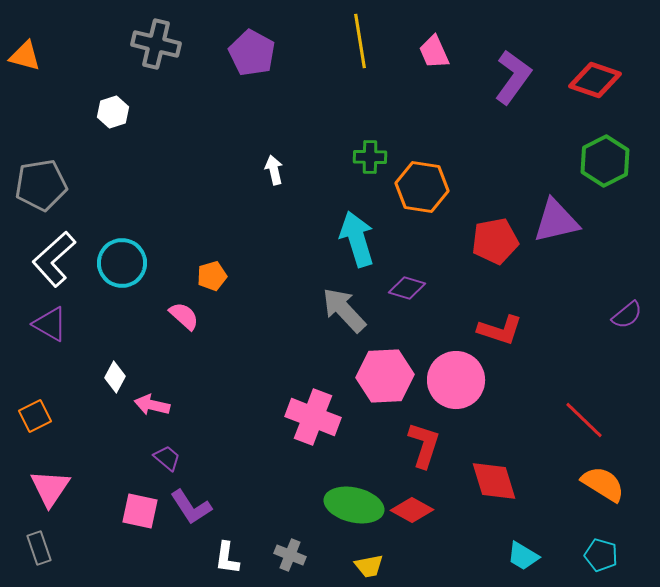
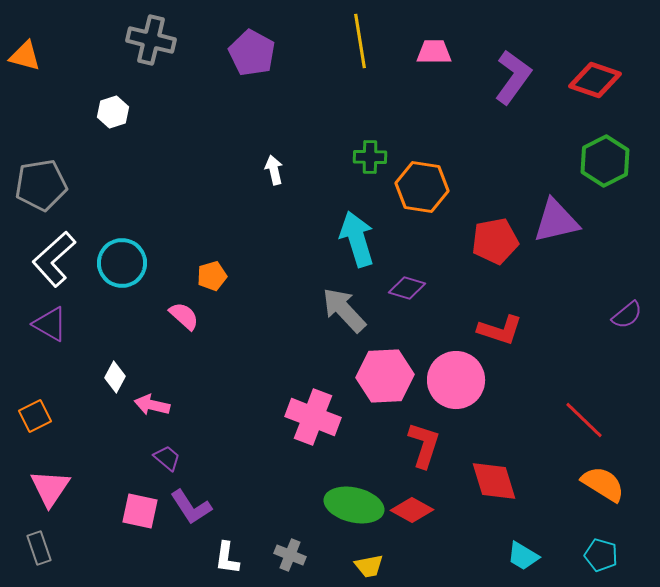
gray cross at (156, 44): moved 5 px left, 4 px up
pink trapezoid at (434, 52): rotated 114 degrees clockwise
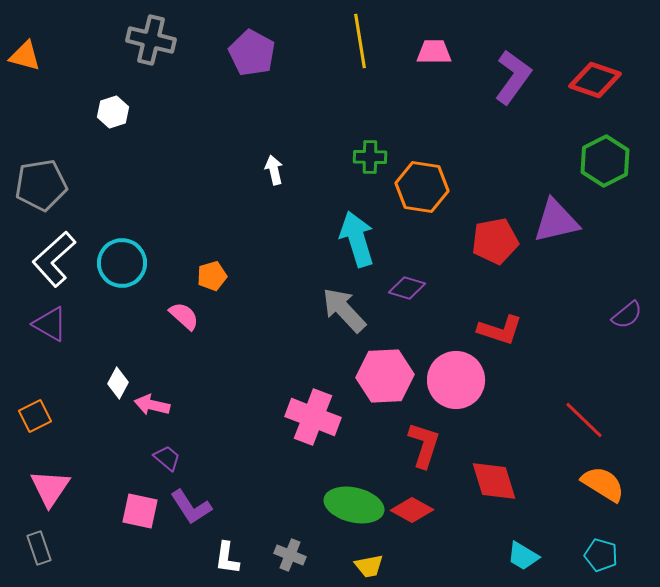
white diamond at (115, 377): moved 3 px right, 6 px down
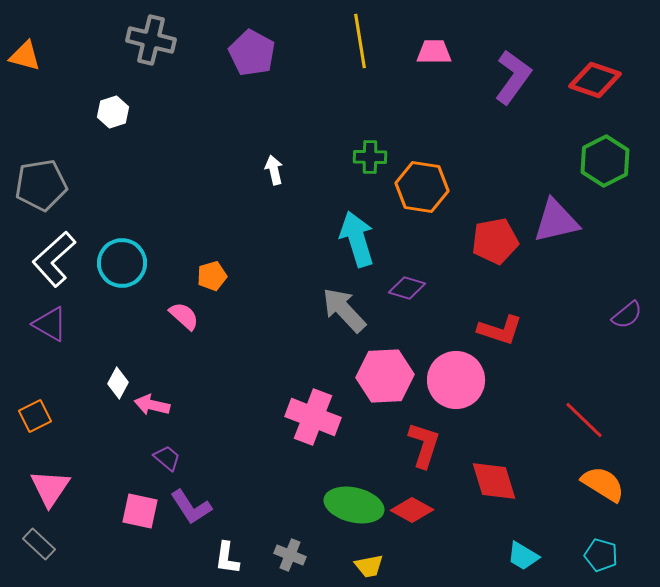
gray rectangle at (39, 548): moved 4 px up; rotated 28 degrees counterclockwise
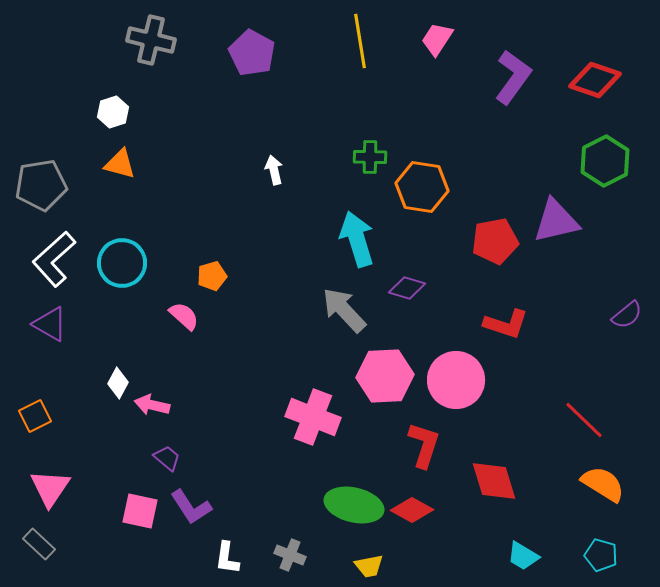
pink trapezoid at (434, 52): moved 3 px right, 13 px up; rotated 57 degrees counterclockwise
orange triangle at (25, 56): moved 95 px right, 108 px down
red L-shape at (500, 330): moved 6 px right, 6 px up
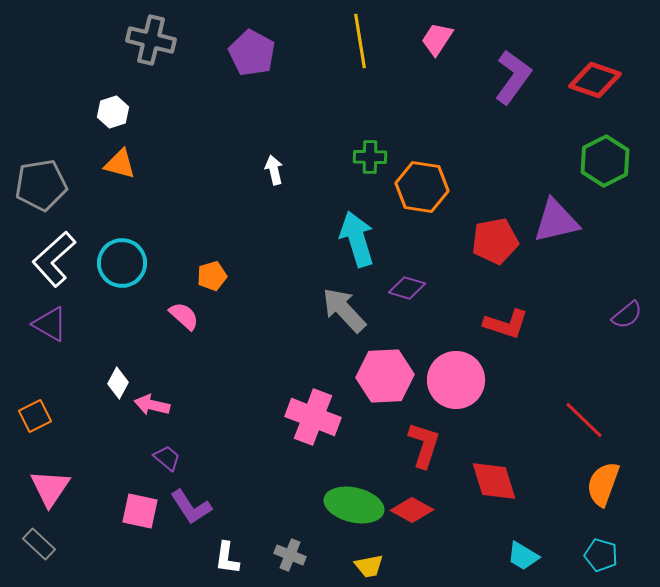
orange semicircle at (603, 484): rotated 102 degrees counterclockwise
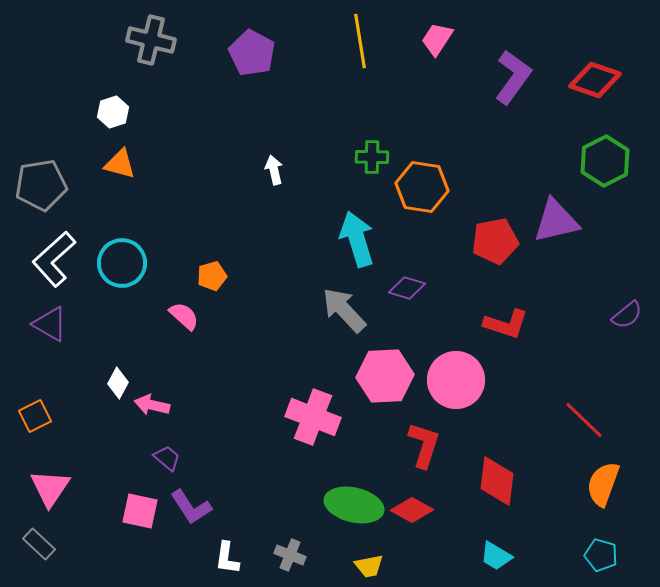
green cross at (370, 157): moved 2 px right
red diamond at (494, 481): moved 3 px right; rotated 24 degrees clockwise
cyan trapezoid at (523, 556): moved 27 px left
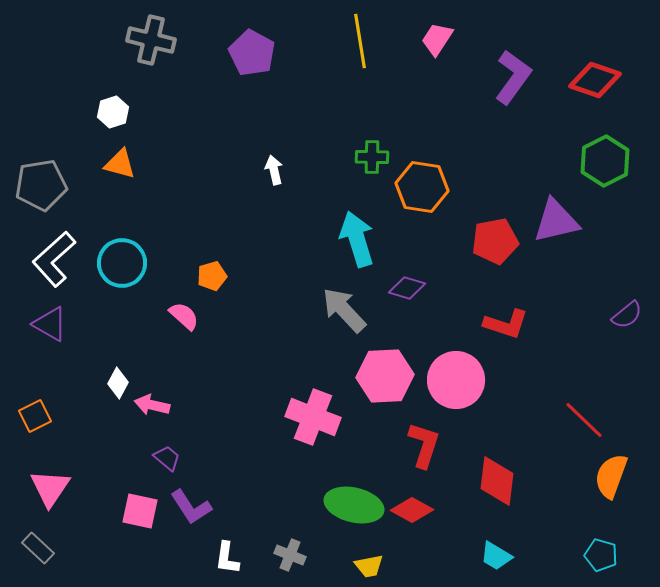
orange semicircle at (603, 484): moved 8 px right, 8 px up
gray rectangle at (39, 544): moved 1 px left, 4 px down
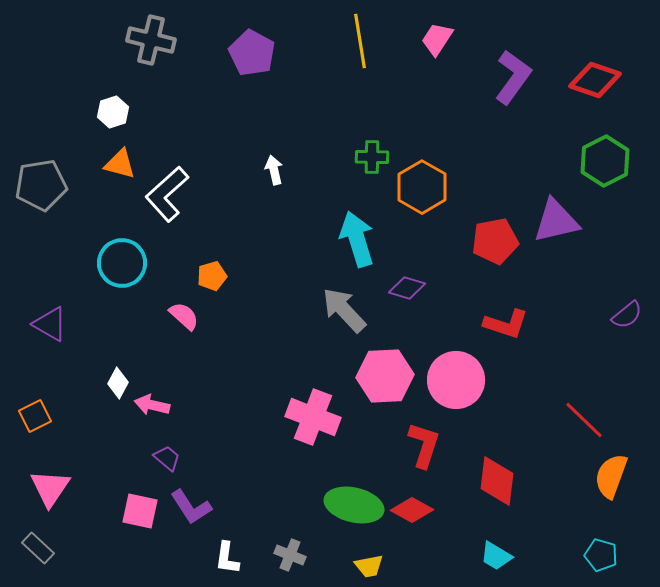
orange hexagon at (422, 187): rotated 21 degrees clockwise
white L-shape at (54, 259): moved 113 px right, 65 px up
